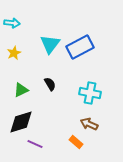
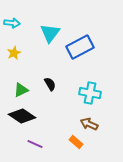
cyan triangle: moved 11 px up
black diamond: moved 1 px right, 6 px up; rotated 52 degrees clockwise
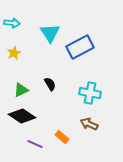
cyan triangle: rotated 10 degrees counterclockwise
orange rectangle: moved 14 px left, 5 px up
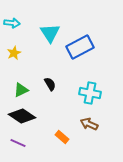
purple line: moved 17 px left, 1 px up
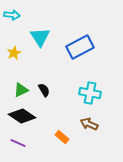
cyan arrow: moved 8 px up
cyan triangle: moved 10 px left, 4 px down
black semicircle: moved 6 px left, 6 px down
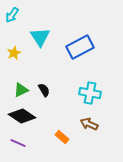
cyan arrow: rotated 119 degrees clockwise
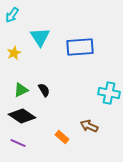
blue rectangle: rotated 24 degrees clockwise
cyan cross: moved 19 px right
brown arrow: moved 2 px down
